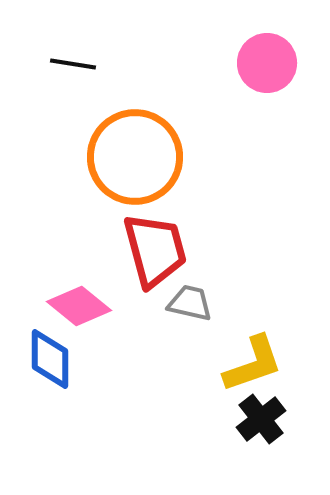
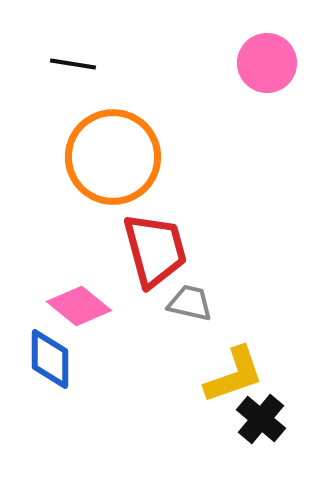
orange circle: moved 22 px left
yellow L-shape: moved 19 px left, 11 px down
black cross: rotated 12 degrees counterclockwise
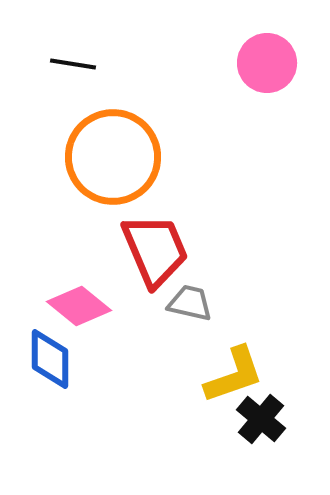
red trapezoid: rotated 8 degrees counterclockwise
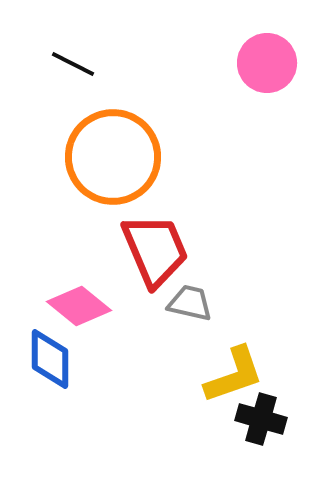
black line: rotated 18 degrees clockwise
black cross: rotated 24 degrees counterclockwise
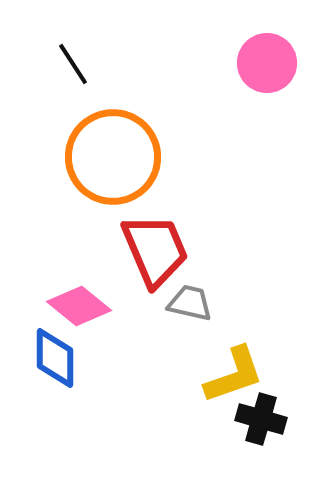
black line: rotated 30 degrees clockwise
blue diamond: moved 5 px right, 1 px up
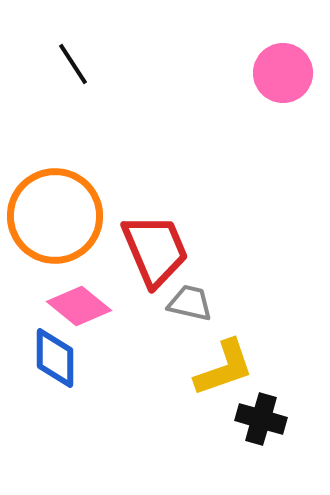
pink circle: moved 16 px right, 10 px down
orange circle: moved 58 px left, 59 px down
yellow L-shape: moved 10 px left, 7 px up
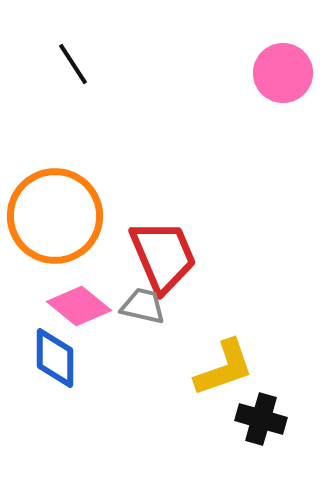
red trapezoid: moved 8 px right, 6 px down
gray trapezoid: moved 47 px left, 3 px down
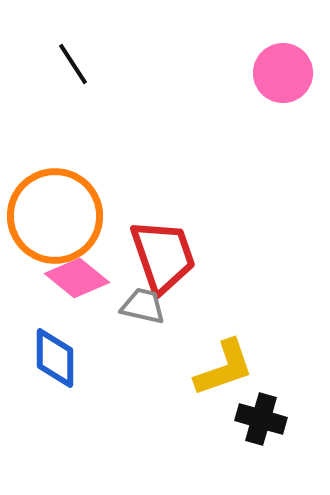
red trapezoid: rotated 4 degrees clockwise
pink diamond: moved 2 px left, 28 px up
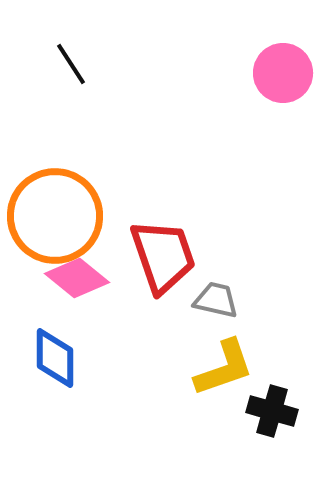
black line: moved 2 px left
gray trapezoid: moved 73 px right, 6 px up
black cross: moved 11 px right, 8 px up
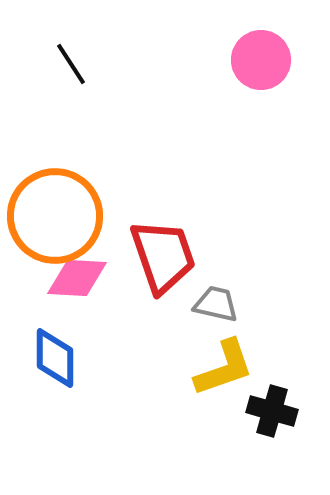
pink circle: moved 22 px left, 13 px up
pink diamond: rotated 36 degrees counterclockwise
gray trapezoid: moved 4 px down
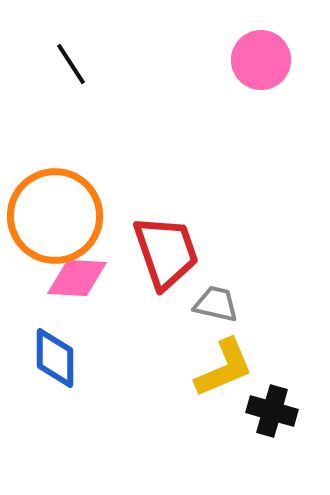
red trapezoid: moved 3 px right, 4 px up
yellow L-shape: rotated 4 degrees counterclockwise
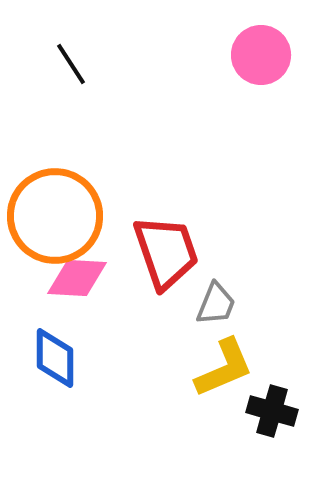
pink circle: moved 5 px up
gray trapezoid: rotated 99 degrees clockwise
